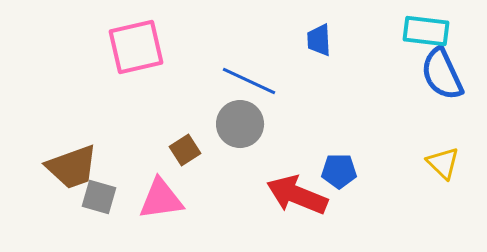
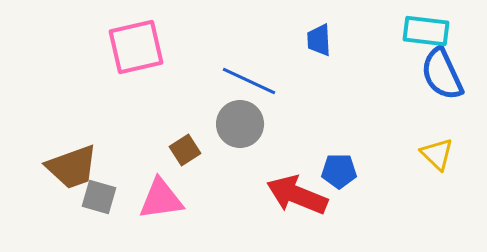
yellow triangle: moved 6 px left, 9 px up
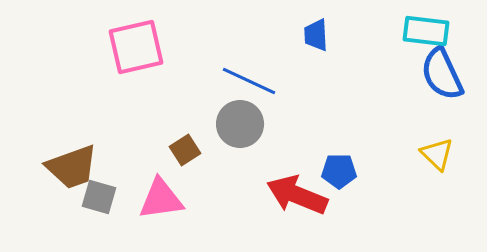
blue trapezoid: moved 3 px left, 5 px up
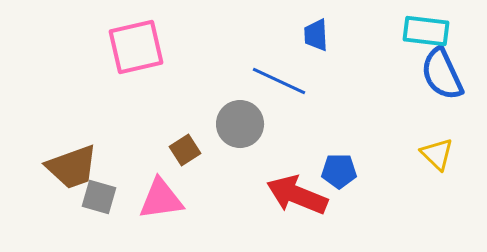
blue line: moved 30 px right
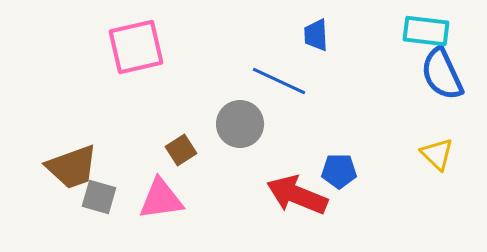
brown square: moved 4 px left
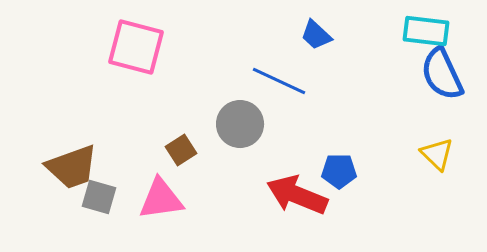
blue trapezoid: rotated 44 degrees counterclockwise
pink square: rotated 28 degrees clockwise
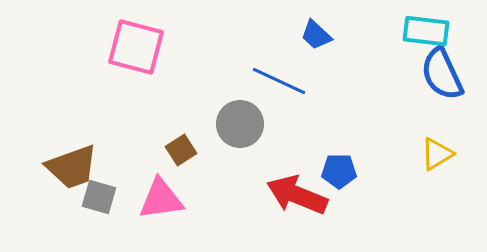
yellow triangle: rotated 45 degrees clockwise
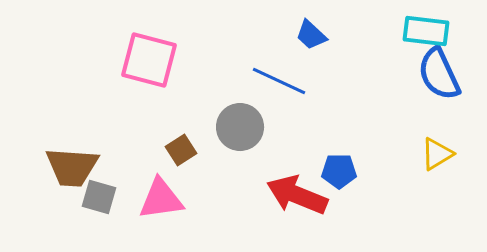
blue trapezoid: moved 5 px left
pink square: moved 13 px right, 13 px down
blue semicircle: moved 3 px left
gray circle: moved 3 px down
brown trapezoid: rotated 24 degrees clockwise
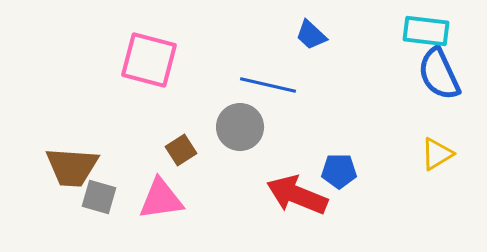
blue line: moved 11 px left, 4 px down; rotated 12 degrees counterclockwise
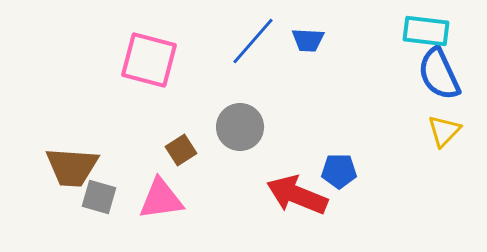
blue trapezoid: moved 3 px left, 5 px down; rotated 40 degrees counterclockwise
blue line: moved 15 px left, 44 px up; rotated 62 degrees counterclockwise
yellow triangle: moved 7 px right, 23 px up; rotated 15 degrees counterclockwise
